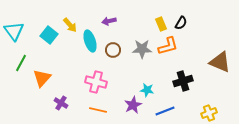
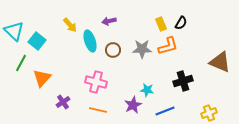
cyan triangle: rotated 10 degrees counterclockwise
cyan square: moved 12 px left, 6 px down
purple cross: moved 2 px right, 1 px up; rotated 24 degrees clockwise
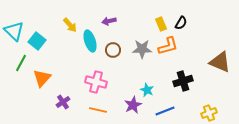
cyan star: rotated 16 degrees clockwise
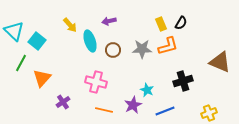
orange line: moved 6 px right
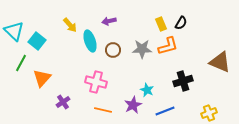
orange line: moved 1 px left
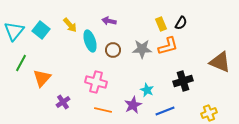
purple arrow: rotated 24 degrees clockwise
cyan triangle: rotated 25 degrees clockwise
cyan square: moved 4 px right, 11 px up
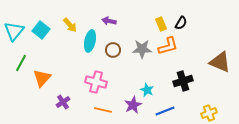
cyan ellipse: rotated 30 degrees clockwise
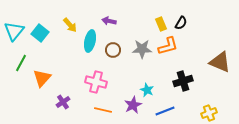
cyan square: moved 1 px left, 3 px down
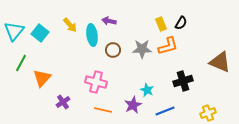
cyan ellipse: moved 2 px right, 6 px up; rotated 20 degrees counterclockwise
yellow cross: moved 1 px left
